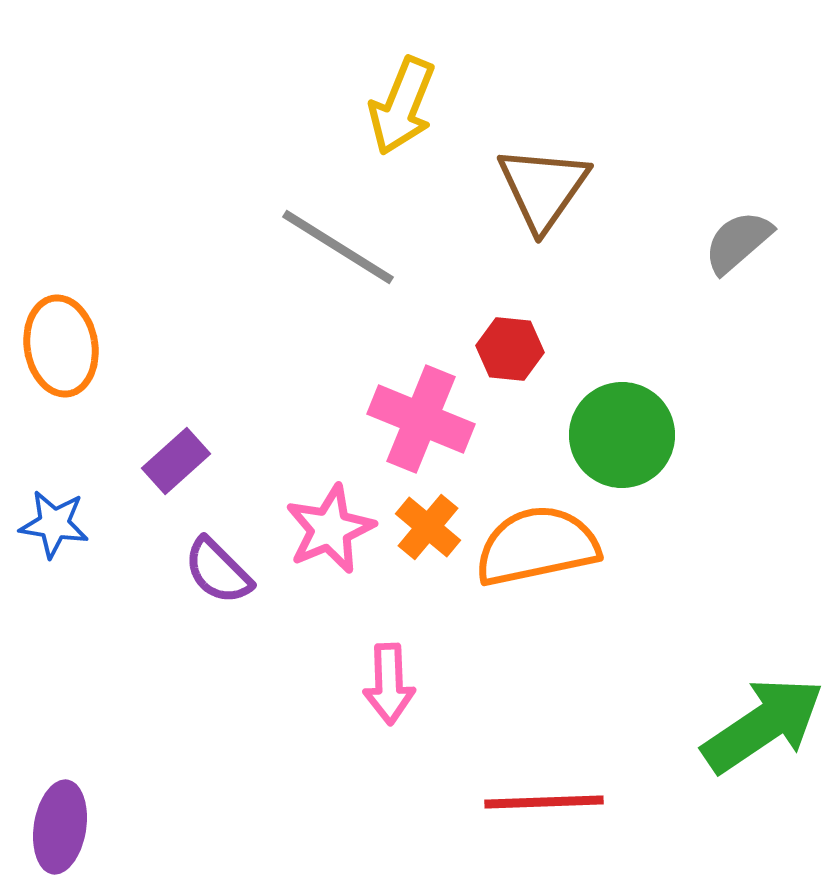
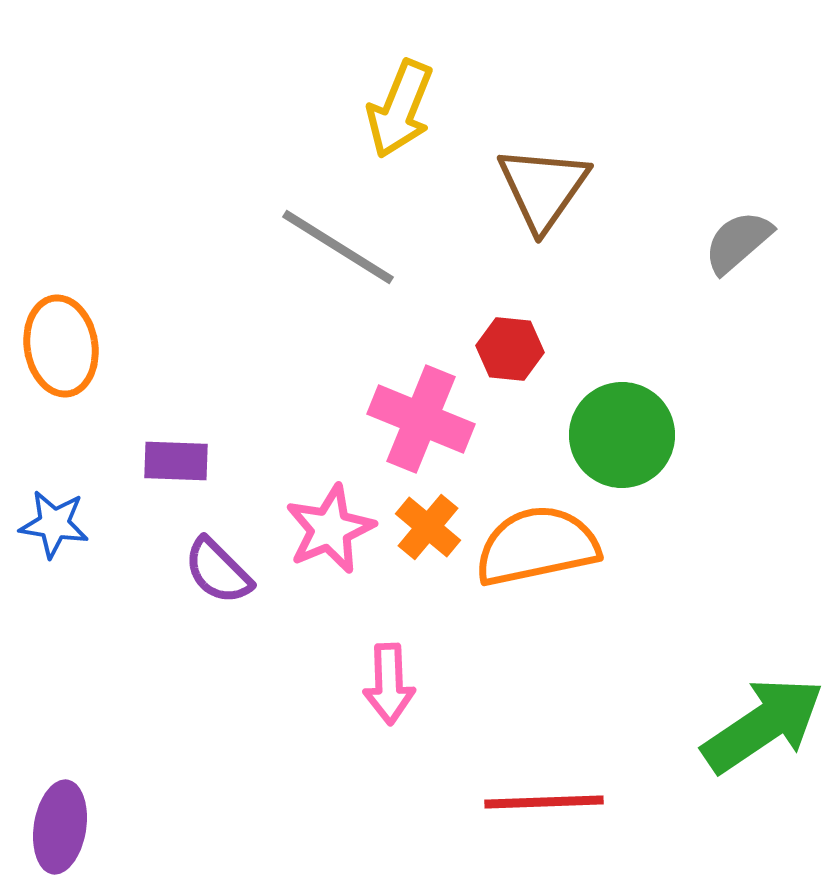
yellow arrow: moved 2 px left, 3 px down
purple rectangle: rotated 44 degrees clockwise
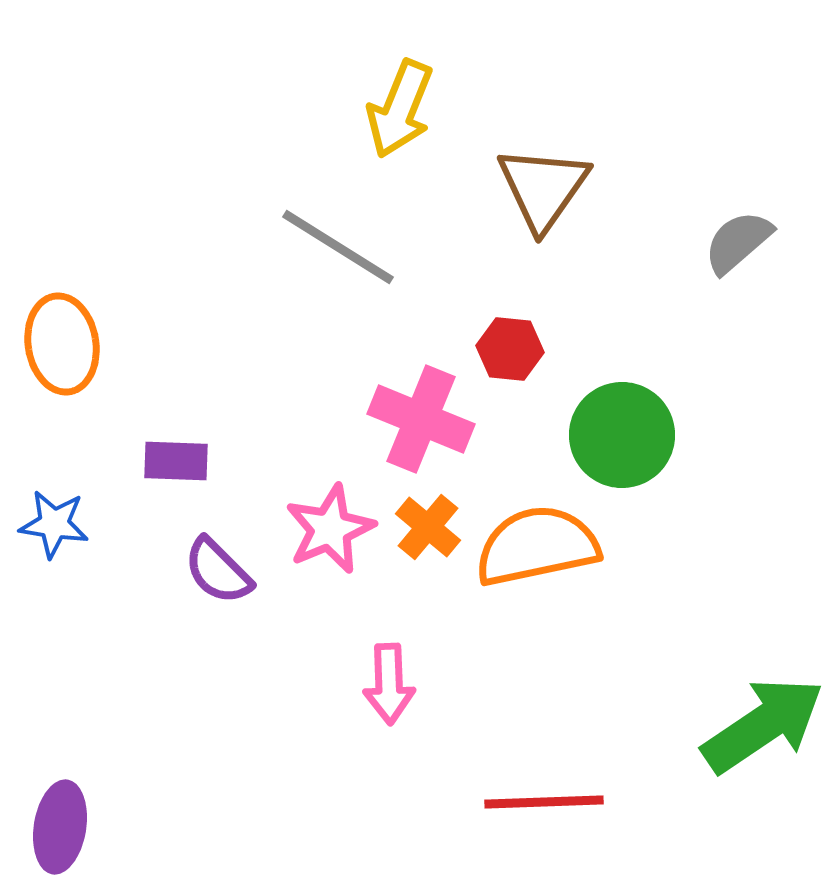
orange ellipse: moved 1 px right, 2 px up
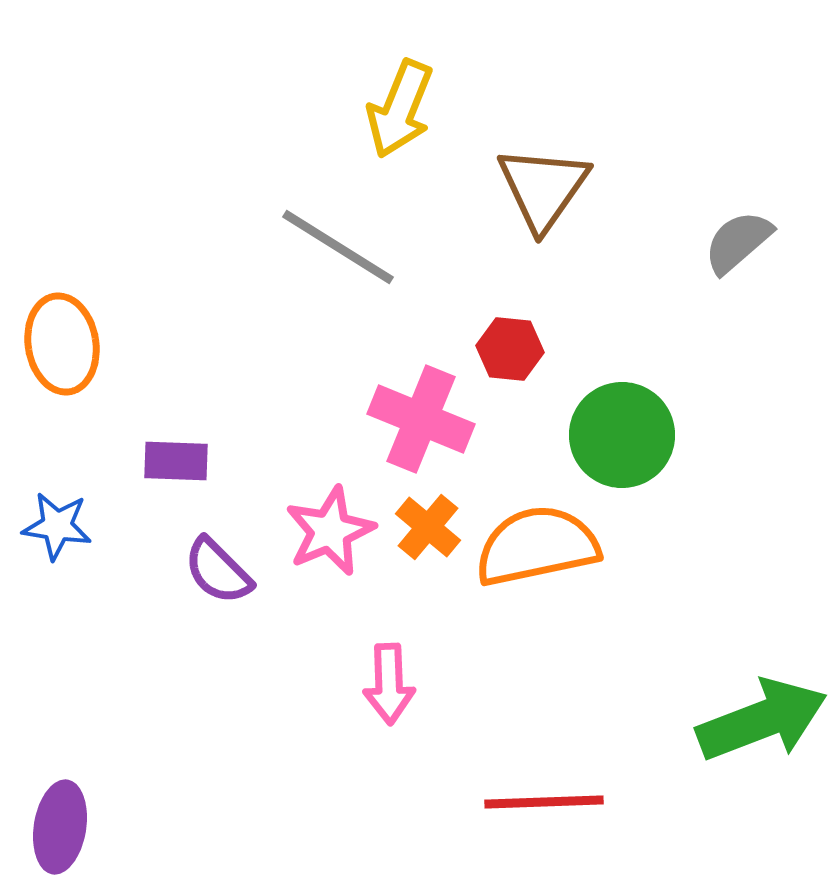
blue star: moved 3 px right, 2 px down
pink star: moved 2 px down
green arrow: moved 1 px left, 5 px up; rotated 13 degrees clockwise
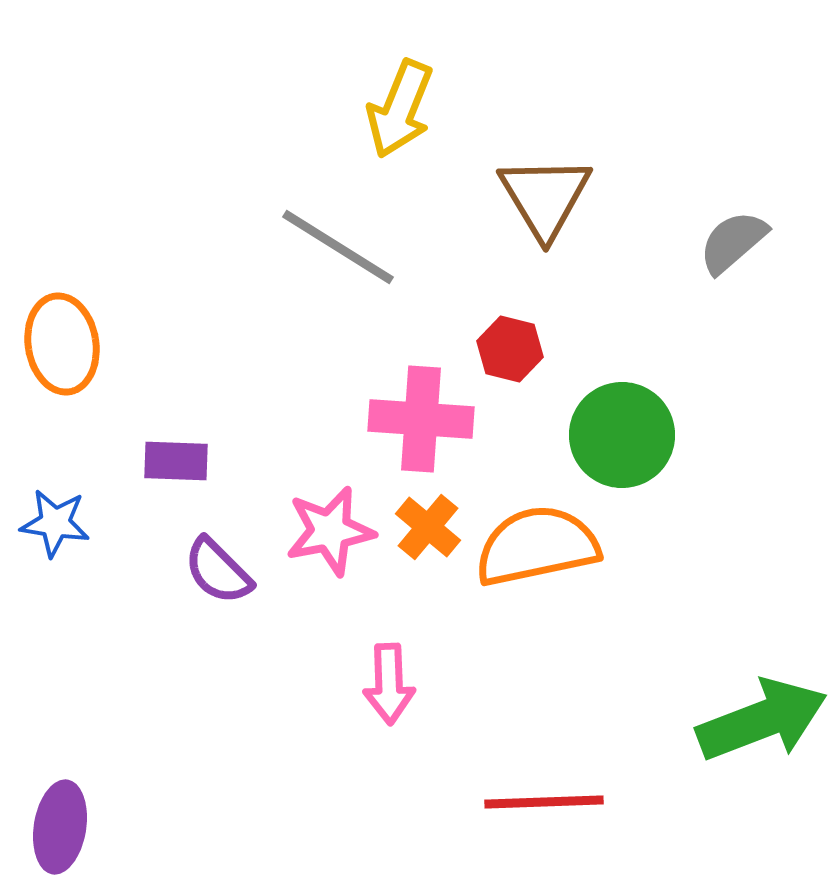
brown triangle: moved 2 px right, 9 px down; rotated 6 degrees counterclockwise
gray semicircle: moved 5 px left
red hexagon: rotated 8 degrees clockwise
pink cross: rotated 18 degrees counterclockwise
blue star: moved 2 px left, 3 px up
pink star: rotated 12 degrees clockwise
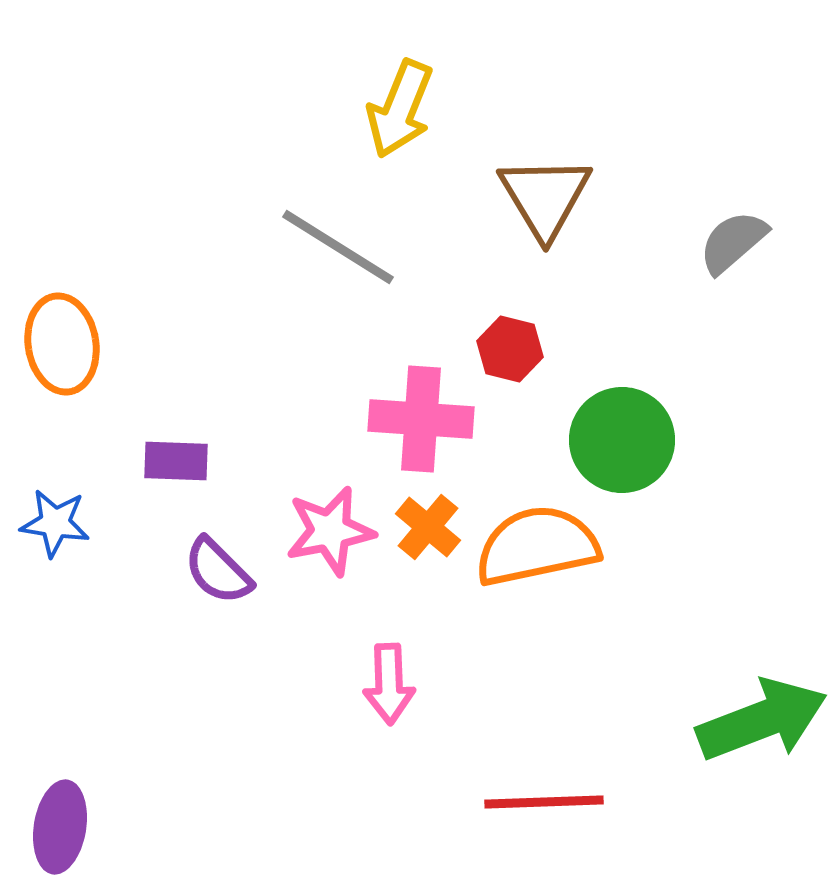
green circle: moved 5 px down
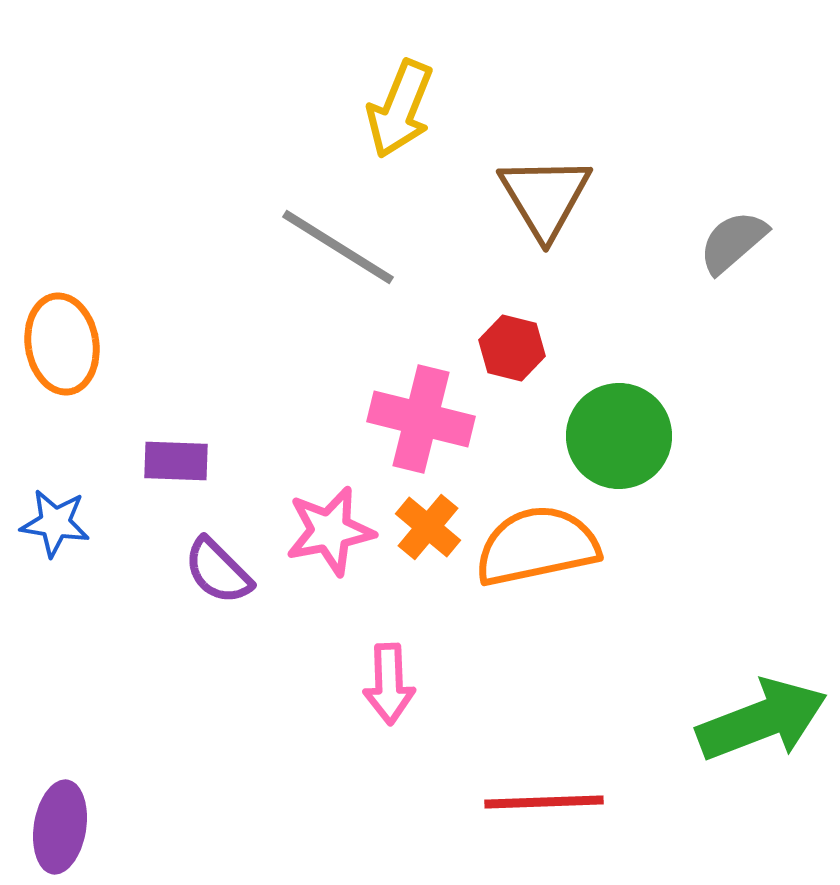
red hexagon: moved 2 px right, 1 px up
pink cross: rotated 10 degrees clockwise
green circle: moved 3 px left, 4 px up
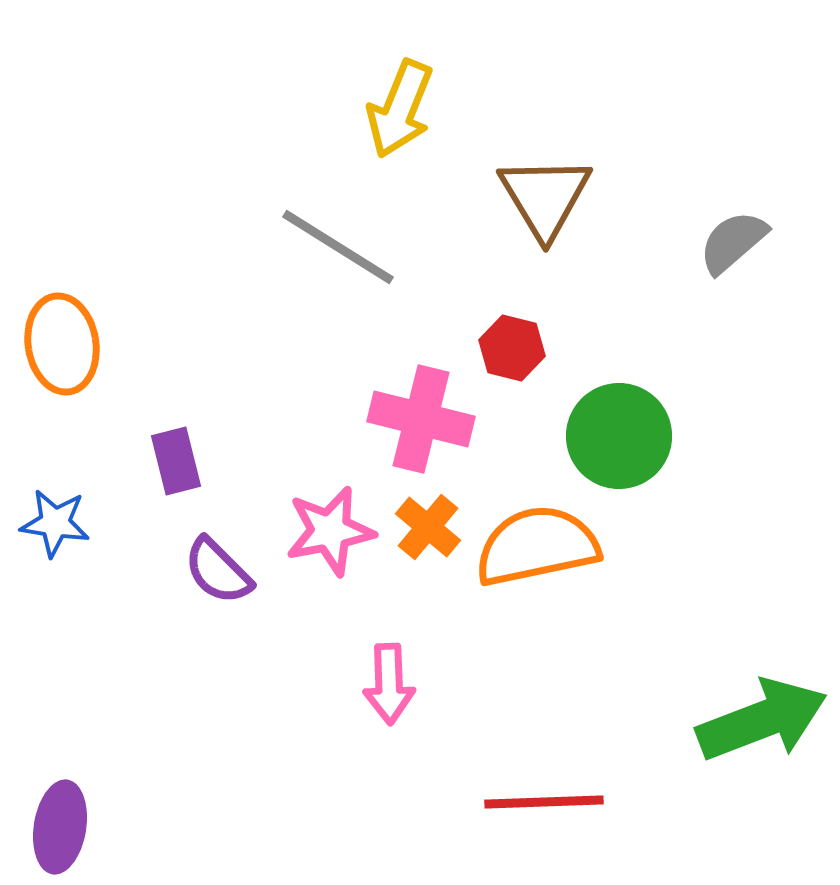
purple rectangle: rotated 74 degrees clockwise
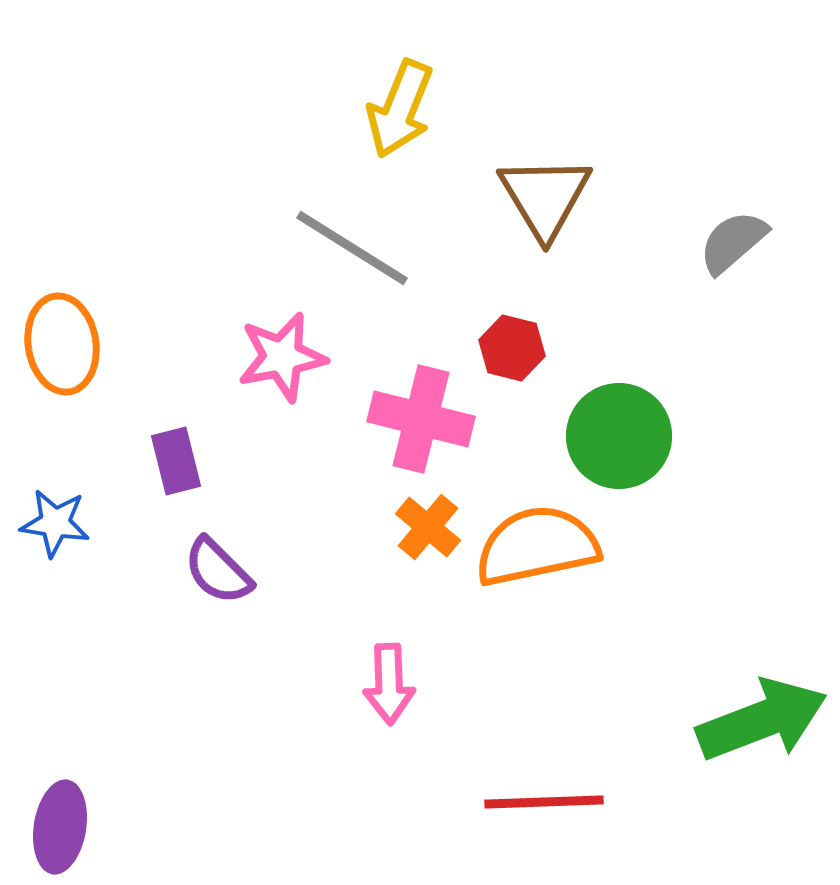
gray line: moved 14 px right, 1 px down
pink star: moved 48 px left, 174 px up
